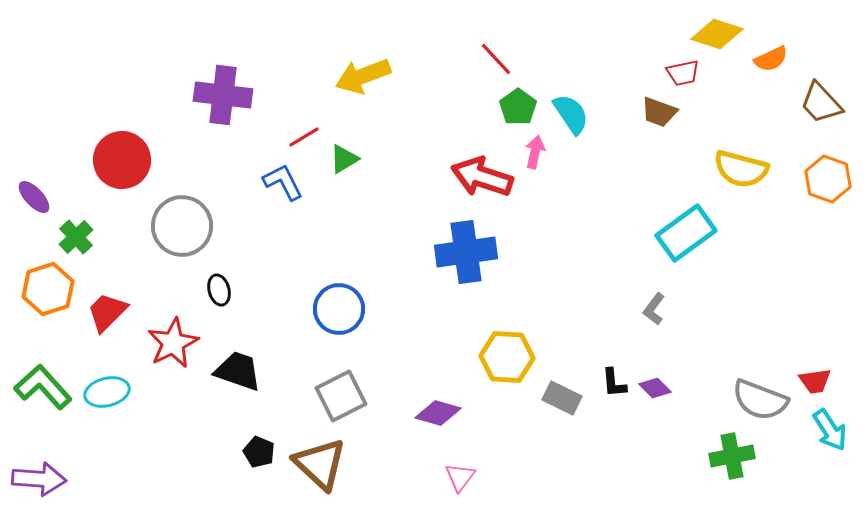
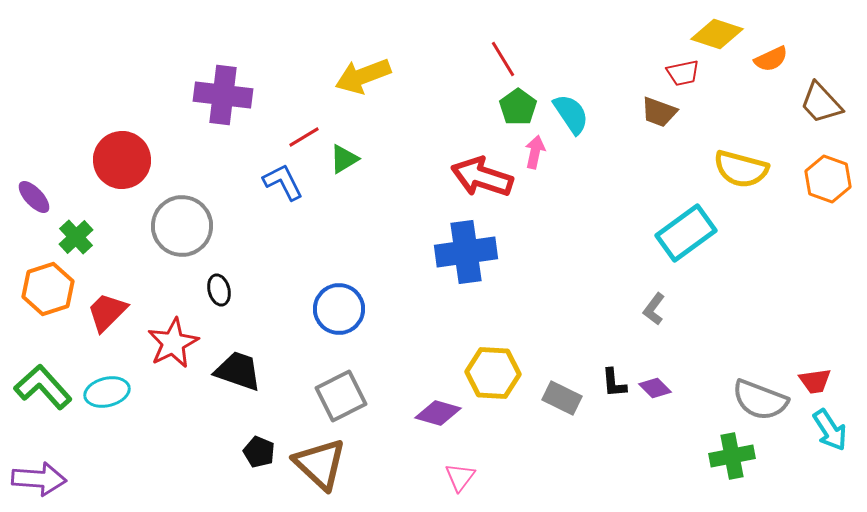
red line at (496, 59): moved 7 px right; rotated 12 degrees clockwise
yellow hexagon at (507, 357): moved 14 px left, 16 px down
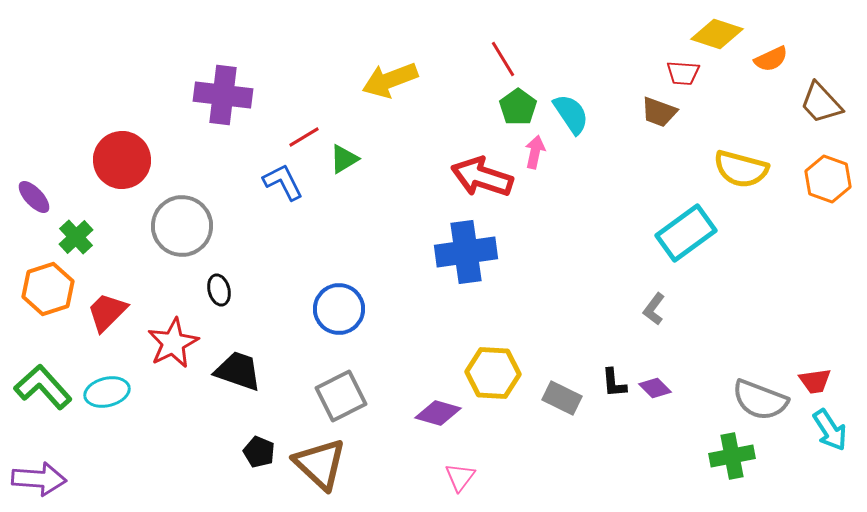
red trapezoid at (683, 73): rotated 16 degrees clockwise
yellow arrow at (363, 76): moved 27 px right, 4 px down
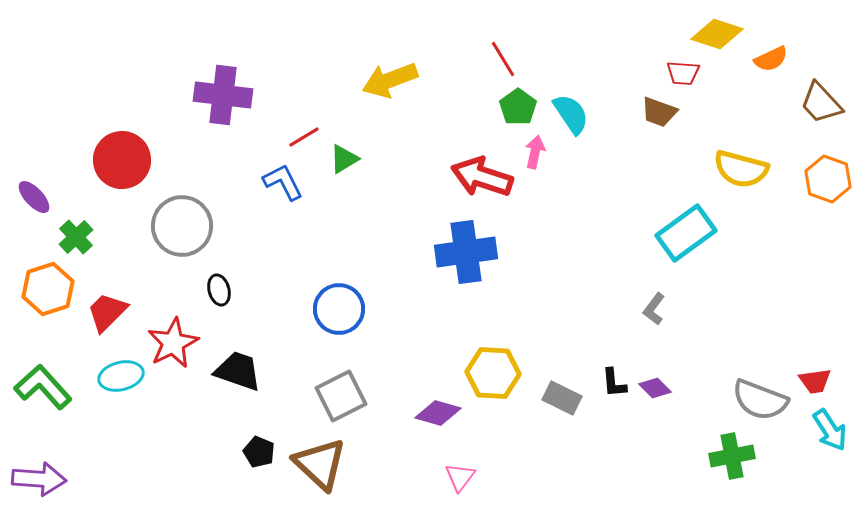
cyan ellipse at (107, 392): moved 14 px right, 16 px up
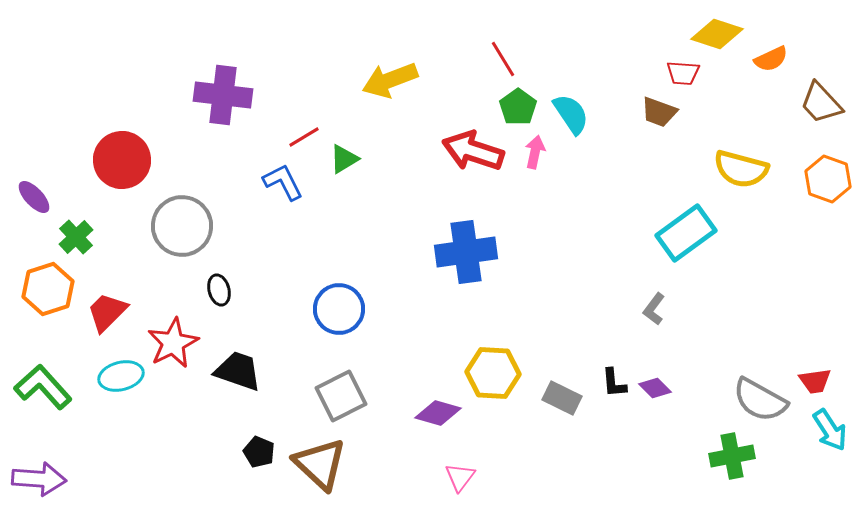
red arrow at (482, 177): moved 9 px left, 26 px up
gray semicircle at (760, 400): rotated 8 degrees clockwise
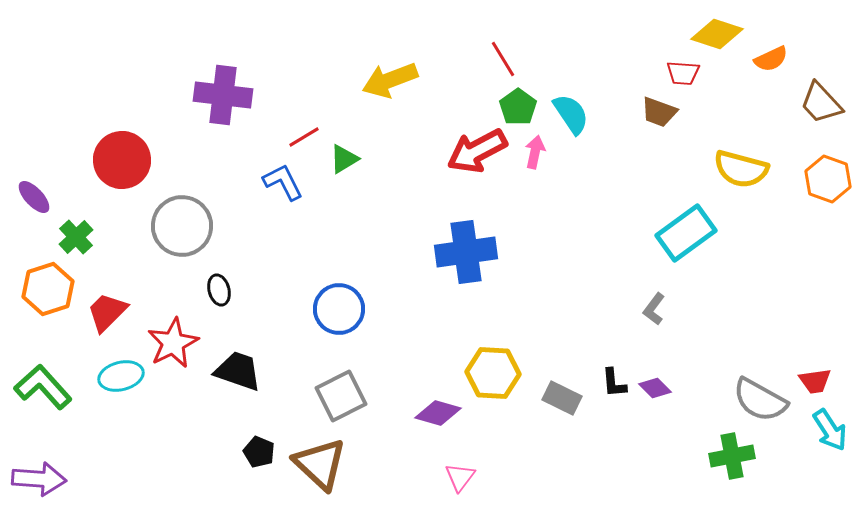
red arrow at (473, 151): moved 4 px right; rotated 46 degrees counterclockwise
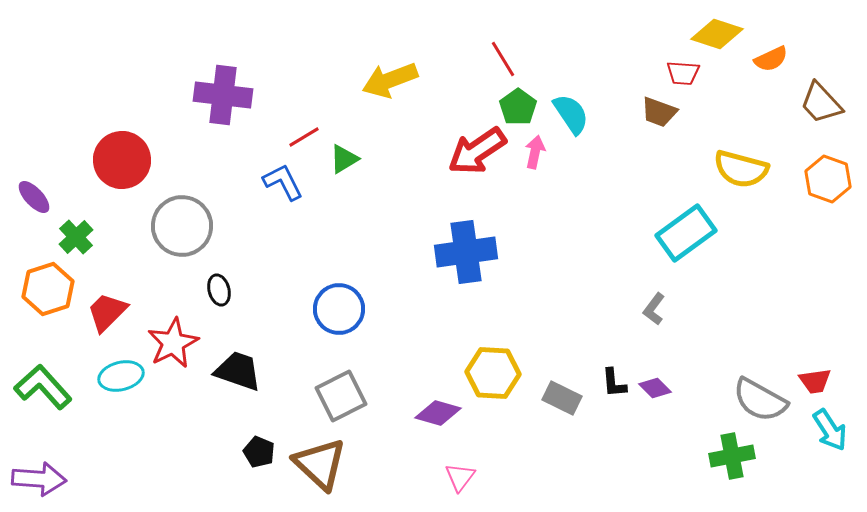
red arrow at (477, 151): rotated 6 degrees counterclockwise
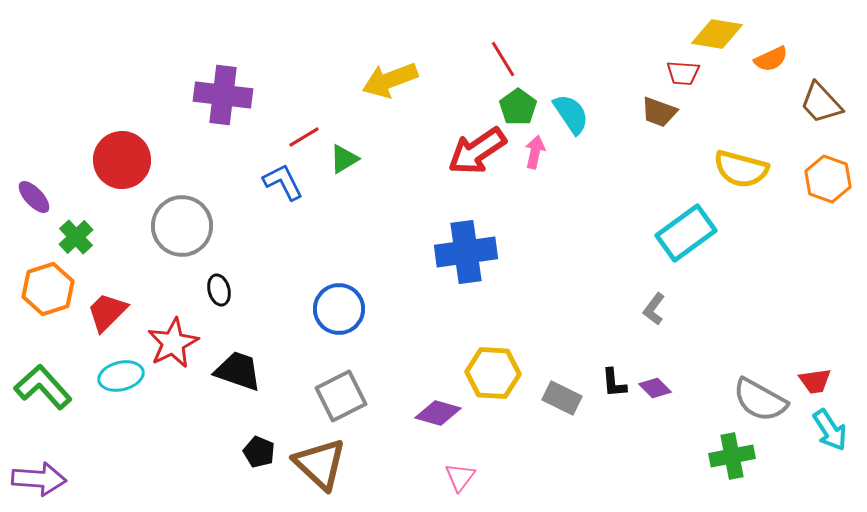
yellow diamond at (717, 34): rotated 9 degrees counterclockwise
